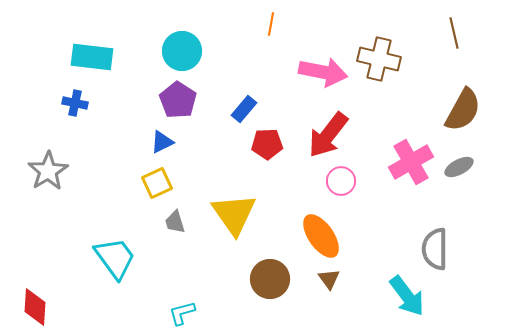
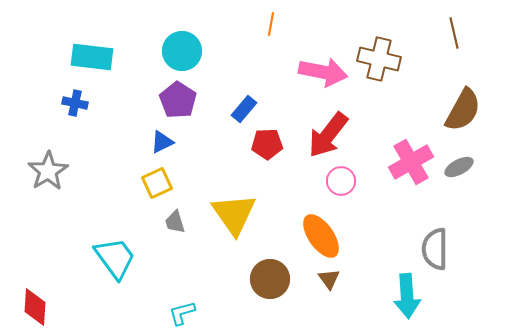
cyan arrow: rotated 33 degrees clockwise
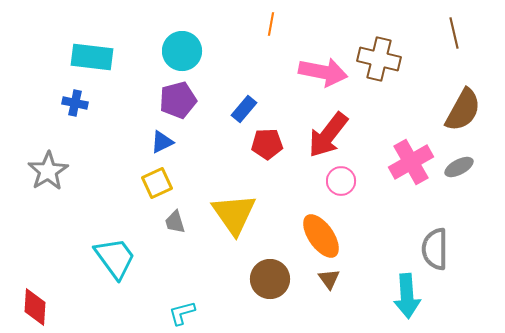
purple pentagon: rotated 24 degrees clockwise
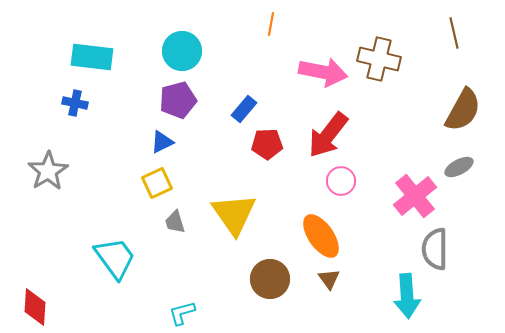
pink cross: moved 4 px right, 34 px down; rotated 9 degrees counterclockwise
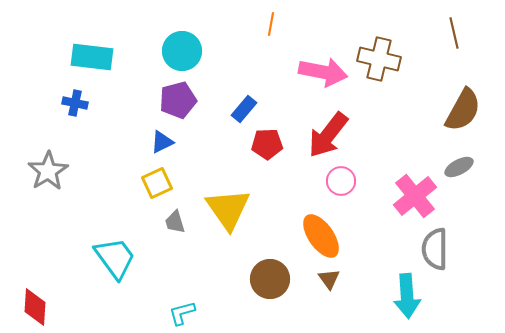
yellow triangle: moved 6 px left, 5 px up
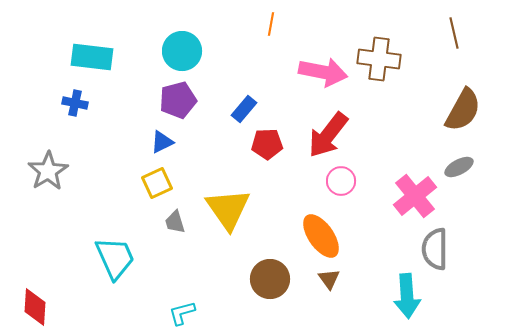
brown cross: rotated 6 degrees counterclockwise
cyan trapezoid: rotated 12 degrees clockwise
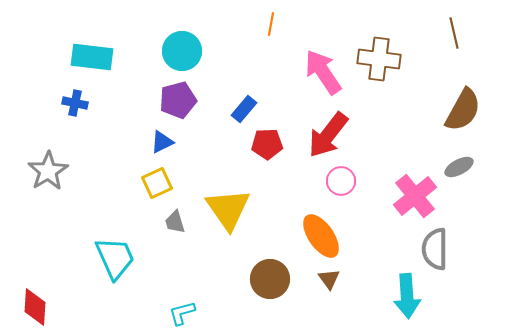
pink arrow: rotated 135 degrees counterclockwise
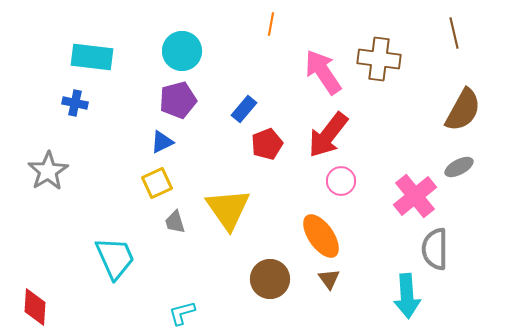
red pentagon: rotated 20 degrees counterclockwise
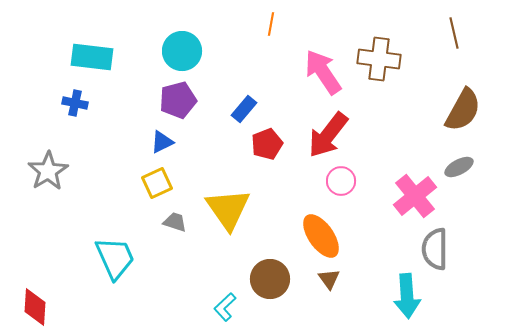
gray trapezoid: rotated 125 degrees clockwise
cyan L-shape: moved 43 px right, 6 px up; rotated 28 degrees counterclockwise
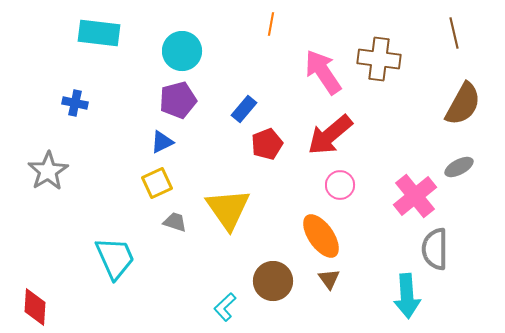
cyan rectangle: moved 7 px right, 24 px up
brown semicircle: moved 6 px up
red arrow: moved 2 px right; rotated 12 degrees clockwise
pink circle: moved 1 px left, 4 px down
brown circle: moved 3 px right, 2 px down
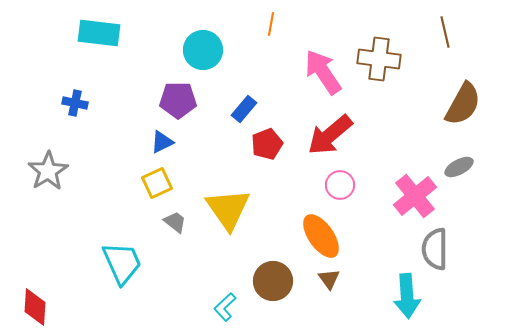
brown line: moved 9 px left, 1 px up
cyan circle: moved 21 px right, 1 px up
purple pentagon: rotated 15 degrees clockwise
gray trapezoid: rotated 20 degrees clockwise
cyan trapezoid: moved 7 px right, 5 px down
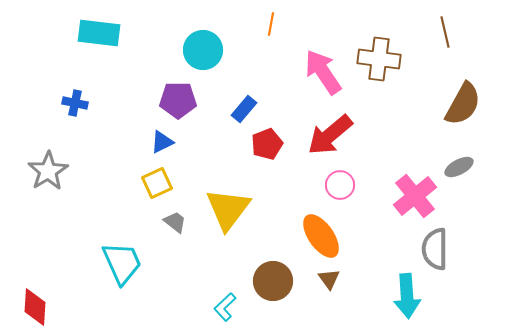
yellow triangle: rotated 12 degrees clockwise
